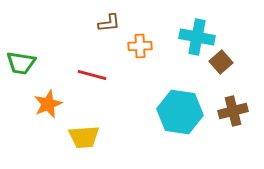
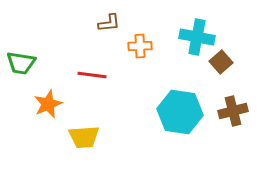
red line: rotated 8 degrees counterclockwise
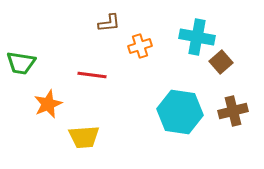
orange cross: rotated 15 degrees counterclockwise
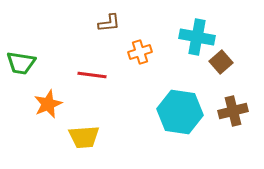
orange cross: moved 6 px down
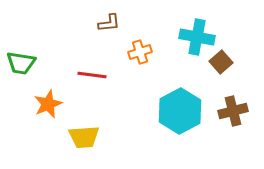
cyan hexagon: moved 1 px up; rotated 24 degrees clockwise
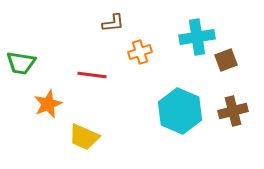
brown L-shape: moved 4 px right
cyan cross: rotated 20 degrees counterclockwise
brown square: moved 5 px right, 2 px up; rotated 20 degrees clockwise
cyan hexagon: rotated 9 degrees counterclockwise
yellow trapezoid: rotated 28 degrees clockwise
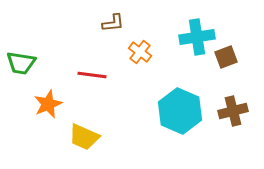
orange cross: rotated 35 degrees counterclockwise
brown square: moved 3 px up
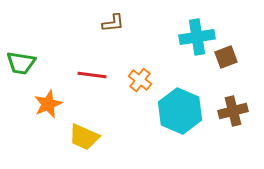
orange cross: moved 28 px down
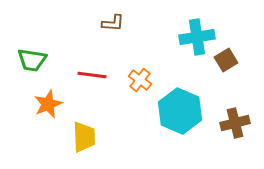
brown L-shape: rotated 10 degrees clockwise
brown square: moved 3 px down; rotated 10 degrees counterclockwise
green trapezoid: moved 11 px right, 3 px up
brown cross: moved 2 px right, 12 px down
yellow trapezoid: rotated 116 degrees counterclockwise
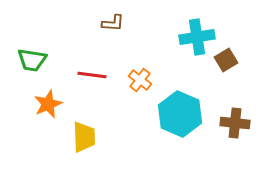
cyan hexagon: moved 3 px down
brown cross: rotated 20 degrees clockwise
